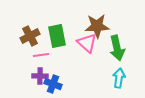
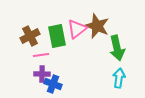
brown star: rotated 25 degrees clockwise
pink triangle: moved 10 px left, 14 px up; rotated 40 degrees clockwise
purple cross: moved 2 px right, 2 px up
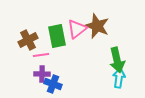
brown cross: moved 2 px left, 4 px down
green arrow: moved 12 px down
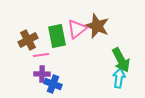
green arrow: moved 4 px right; rotated 15 degrees counterclockwise
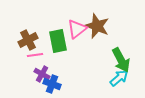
green rectangle: moved 1 px right, 5 px down
pink line: moved 6 px left
purple cross: rotated 28 degrees clockwise
cyan arrow: rotated 42 degrees clockwise
blue cross: moved 1 px left
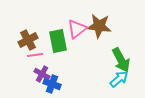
brown star: moved 2 px right; rotated 15 degrees counterclockwise
cyan arrow: moved 1 px down
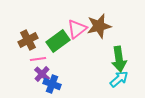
brown star: rotated 20 degrees counterclockwise
green rectangle: rotated 65 degrees clockwise
pink line: moved 3 px right, 4 px down
green arrow: moved 2 px left, 1 px up; rotated 20 degrees clockwise
purple cross: rotated 14 degrees clockwise
